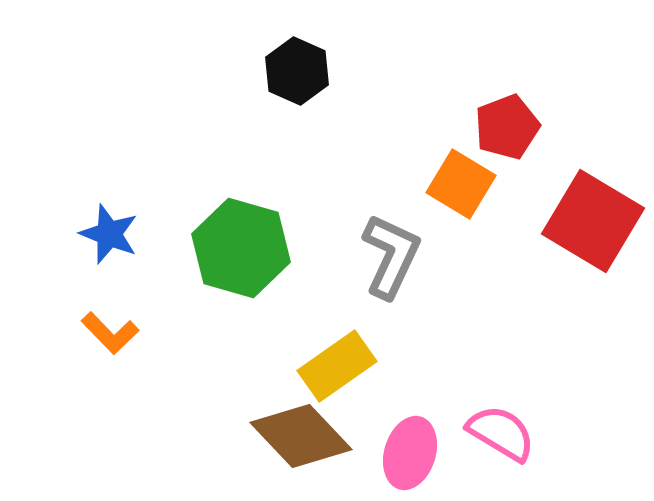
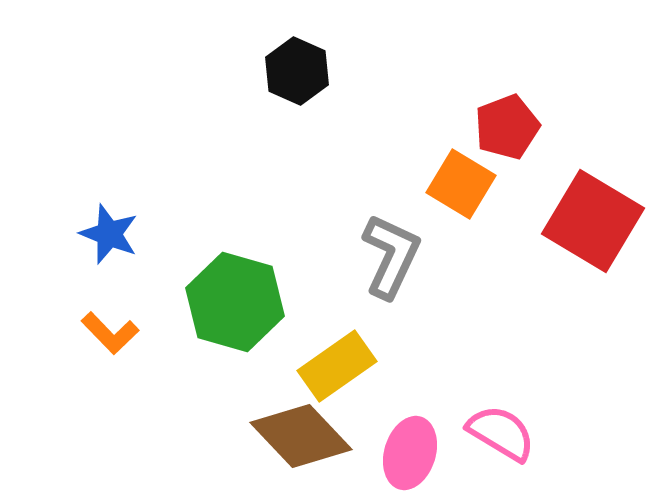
green hexagon: moved 6 px left, 54 px down
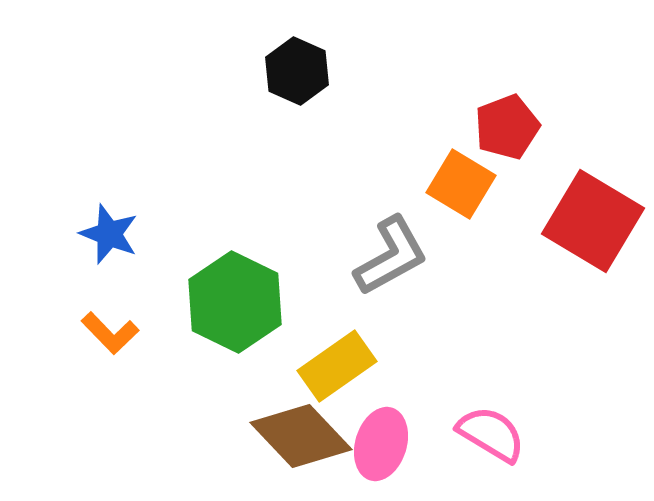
gray L-shape: rotated 36 degrees clockwise
green hexagon: rotated 10 degrees clockwise
pink semicircle: moved 10 px left, 1 px down
pink ellipse: moved 29 px left, 9 px up
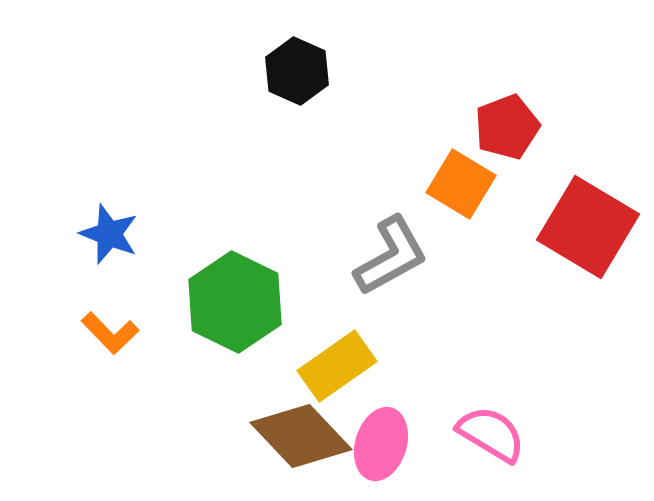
red square: moved 5 px left, 6 px down
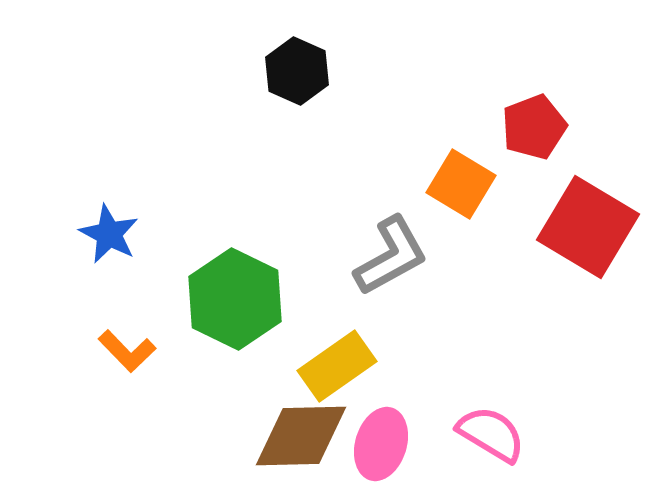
red pentagon: moved 27 px right
blue star: rotated 6 degrees clockwise
green hexagon: moved 3 px up
orange L-shape: moved 17 px right, 18 px down
brown diamond: rotated 48 degrees counterclockwise
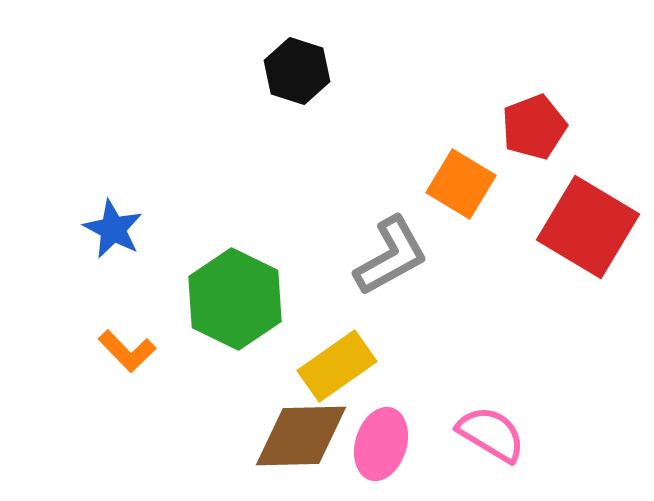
black hexagon: rotated 6 degrees counterclockwise
blue star: moved 4 px right, 5 px up
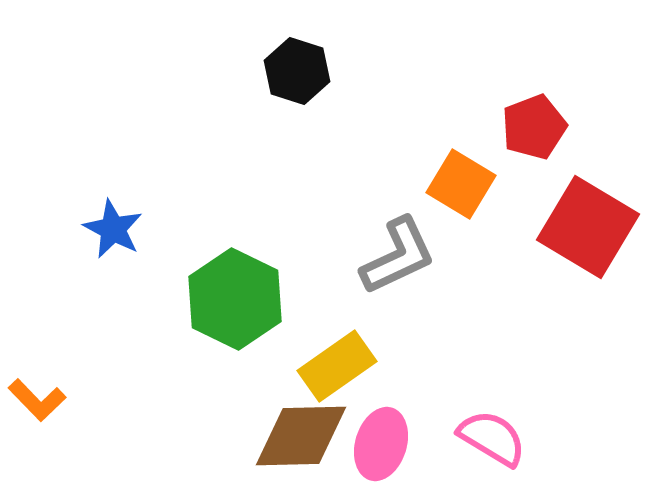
gray L-shape: moved 7 px right; rotated 4 degrees clockwise
orange L-shape: moved 90 px left, 49 px down
pink semicircle: moved 1 px right, 4 px down
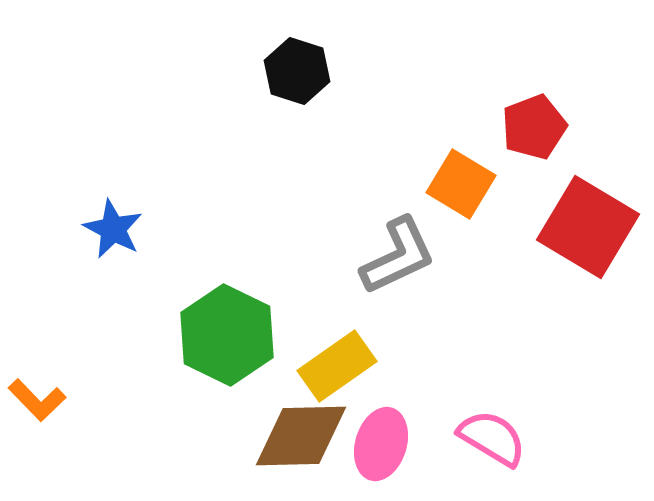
green hexagon: moved 8 px left, 36 px down
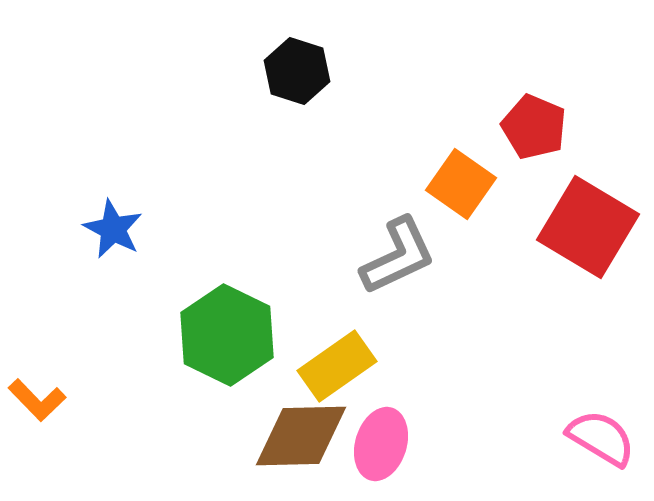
red pentagon: rotated 28 degrees counterclockwise
orange square: rotated 4 degrees clockwise
pink semicircle: moved 109 px right
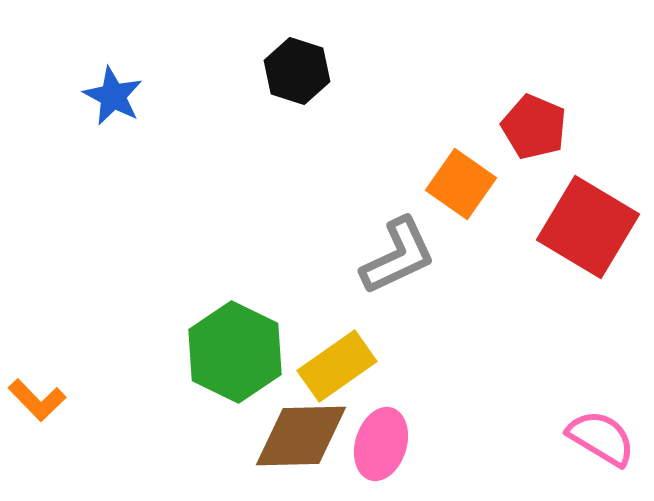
blue star: moved 133 px up
green hexagon: moved 8 px right, 17 px down
